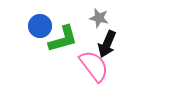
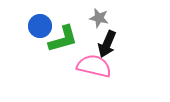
pink semicircle: rotated 40 degrees counterclockwise
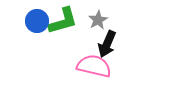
gray star: moved 1 px left, 2 px down; rotated 30 degrees clockwise
blue circle: moved 3 px left, 5 px up
green L-shape: moved 18 px up
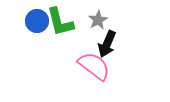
green L-shape: moved 3 px left, 1 px down; rotated 92 degrees clockwise
pink semicircle: rotated 24 degrees clockwise
